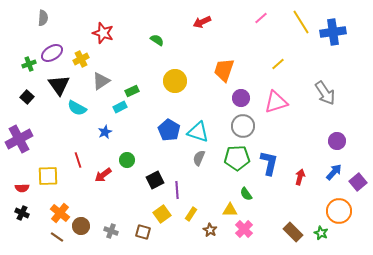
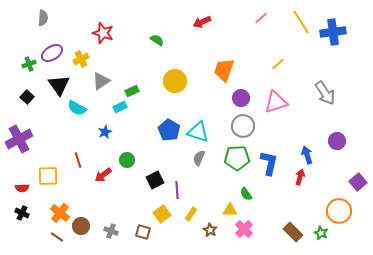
blue arrow at (334, 172): moved 27 px left, 17 px up; rotated 60 degrees counterclockwise
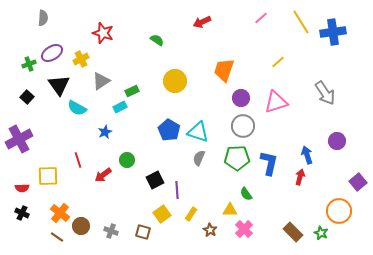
yellow line at (278, 64): moved 2 px up
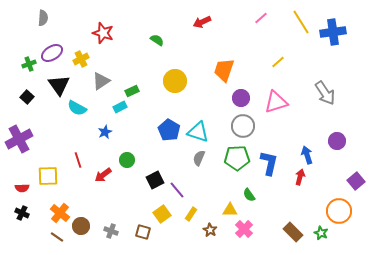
purple square at (358, 182): moved 2 px left, 1 px up
purple line at (177, 190): rotated 36 degrees counterclockwise
green semicircle at (246, 194): moved 3 px right, 1 px down
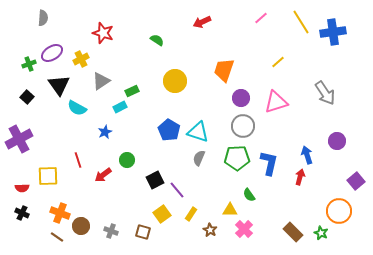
orange cross at (60, 213): rotated 18 degrees counterclockwise
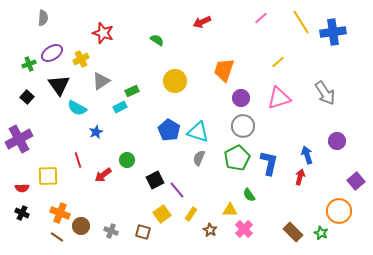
pink triangle at (276, 102): moved 3 px right, 4 px up
blue star at (105, 132): moved 9 px left
green pentagon at (237, 158): rotated 25 degrees counterclockwise
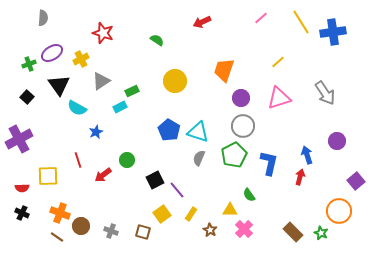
green pentagon at (237, 158): moved 3 px left, 3 px up
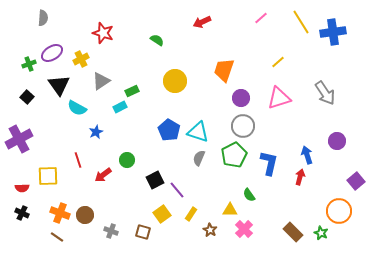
brown circle at (81, 226): moved 4 px right, 11 px up
